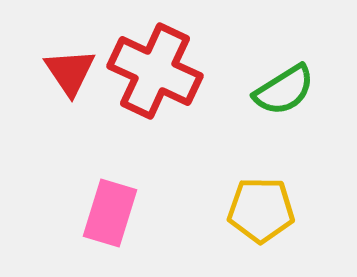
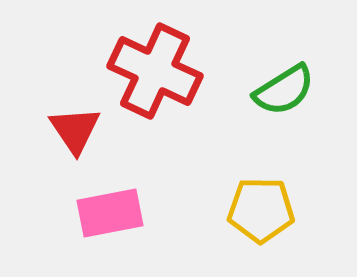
red triangle: moved 5 px right, 58 px down
pink rectangle: rotated 62 degrees clockwise
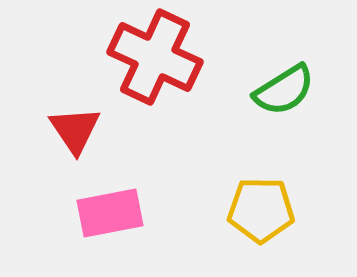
red cross: moved 14 px up
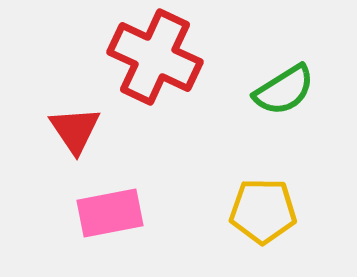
yellow pentagon: moved 2 px right, 1 px down
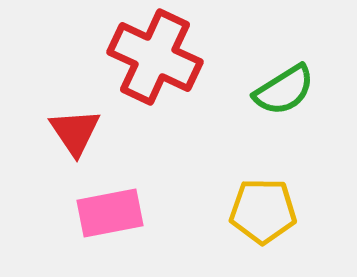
red triangle: moved 2 px down
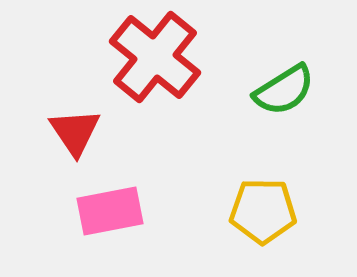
red cross: rotated 14 degrees clockwise
pink rectangle: moved 2 px up
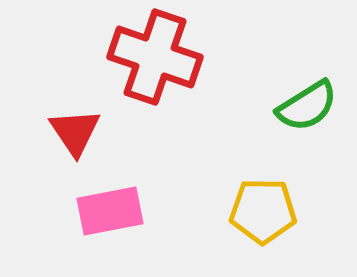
red cross: rotated 20 degrees counterclockwise
green semicircle: moved 23 px right, 16 px down
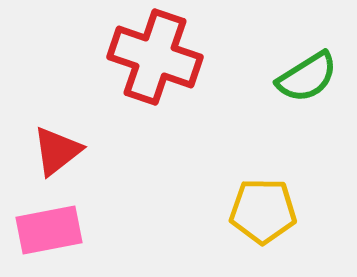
green semicircle: moved 29 px up
red triangle: moved 18 px left, 19 px down; rotated 26 degrees clockwise
pink rectangle: moved 61 px left, 19 px down
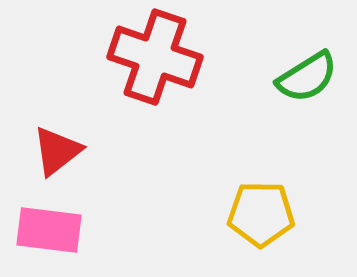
yellow pentagon: moved 2 px left, 3 px down
pink rectangle: rotated 18 degrees clockwise
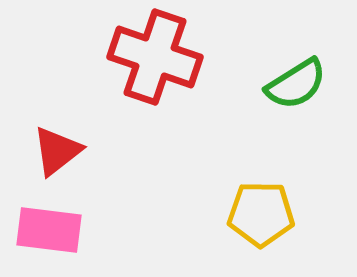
green semicircle: moved 11 px left, 7 px down
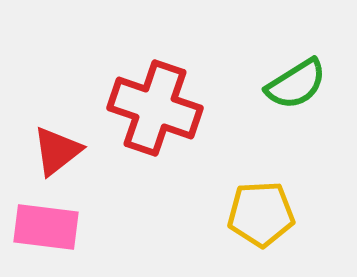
red cross: moved 51 px down
yellow pentagon: rotated 4 degrees counterclockwise
pink rectangle: moved 3 px left, 3 px up
